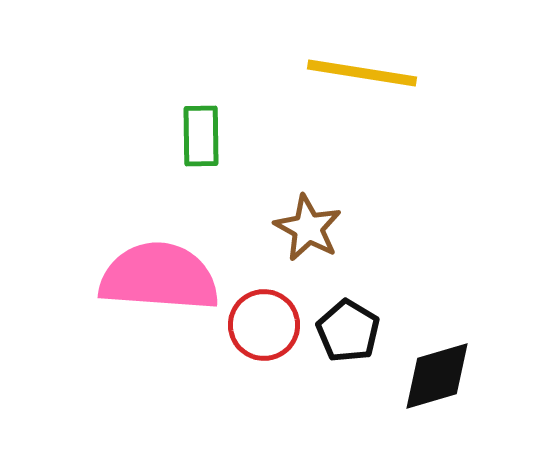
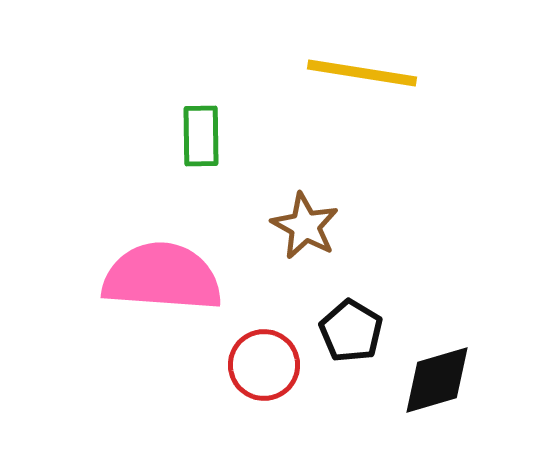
brown star: moved 3 px left, 2 px up
pink semicircle: moved 3 px right
red circle: moved 40 px down
black pentagon: moved 3 px right
black diamond: moved 4 px down
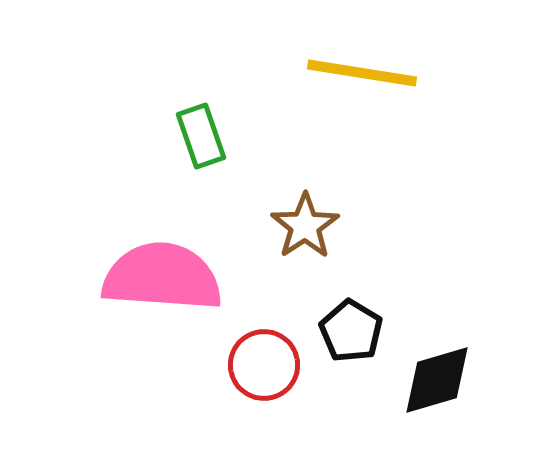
green rectangle: rotated 18 degrees counterclockwise
brown star: rotated 10 degrees clockwise
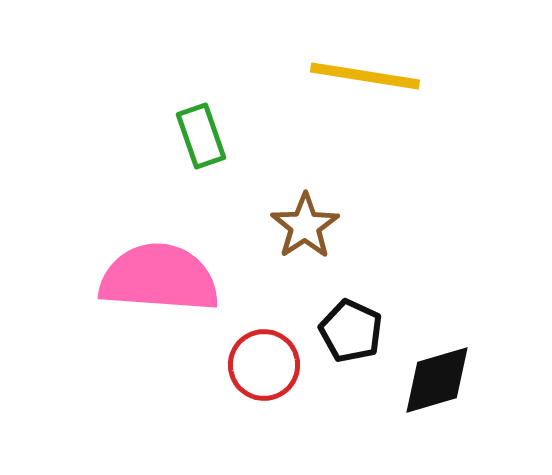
yellow line: moved 3 px right, 3 px down
pink semicircle: moved 3 px left, 1 px down
black pentagon: rotated 6 degrees counterclockwise
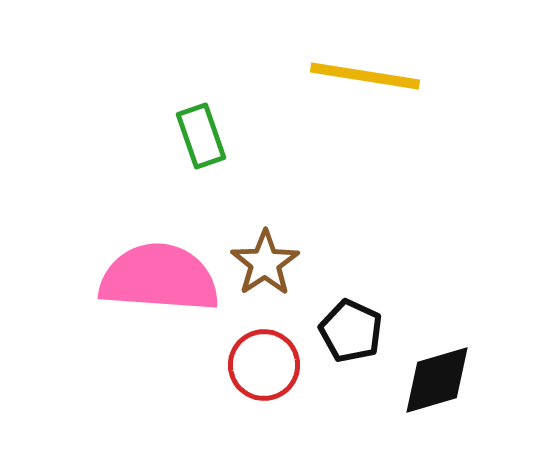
brown star: moved 40 px left, 37 px down
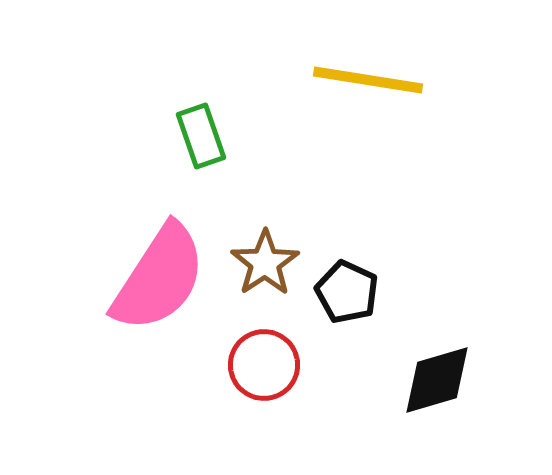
yellow line: moved 3 px right, 4 px down
pink semicircle: rotated 119 degrees clockwise
black pentagon: moved 4 px left, 39 px up
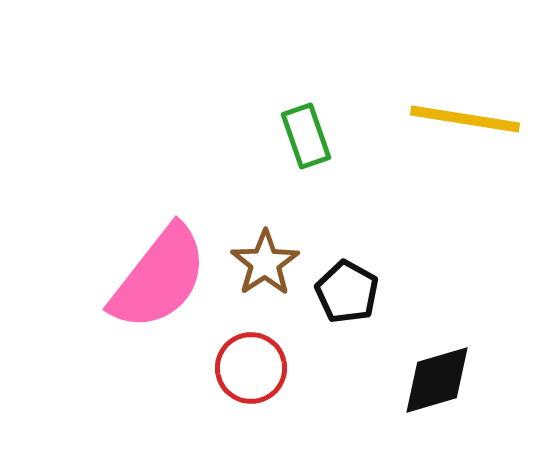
yellow line: moved 97 px right, 39 px down
green rectangle: moved 105 px right
pink semicircle: rotated 5 degrees clockwise
black pentagon: rotated 4 degrees clockwise
red circle: moved 13 px left, 3 px down
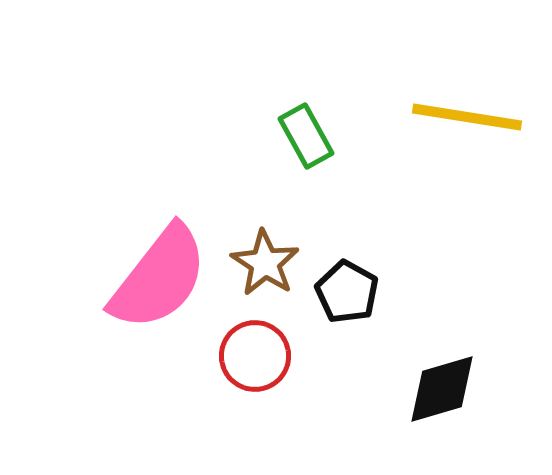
yellow line: moved 2 px right, 2 px up
green rectangle: rotated 10 degrees counterclockwise
brown star: rotated 6 degrees counterclockwise
red circle: moved 4 px right, 12 px up
black diamond: moved 5 px right, 9 px down
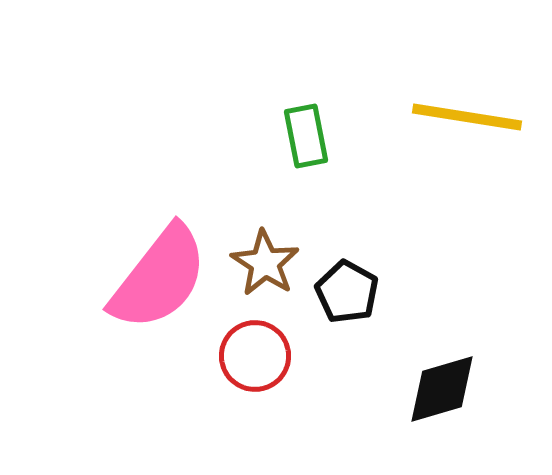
green rectangle: rotated 18 degrees clockwise
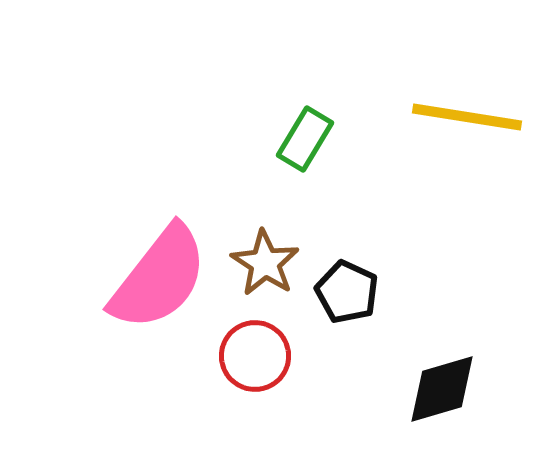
green rectangle: moved 1 px left, 3 px down; rotated 42 degrees clockwise
black pentagon: rotated 4 degrees counterclockwise
